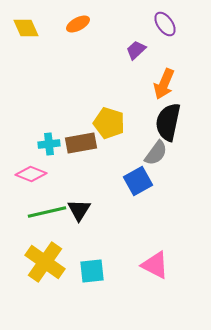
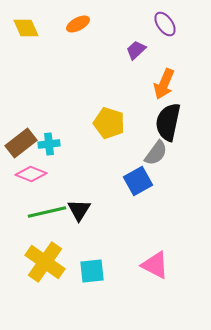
brown rectangle: moved 60 px left; rotated 28 degrees counterclockwise
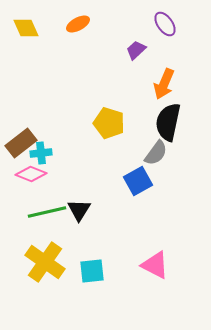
cyan cross: moved 8 px left, 9 px down
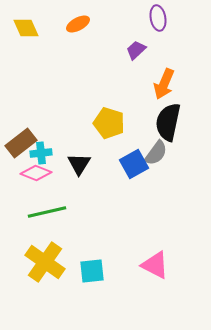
purple ellipse: moved 7 px left, 6 px up; rotated 25 degrees clockwise
pink diamond: moved 5 px right, 1 px up
blue square: moved 4 px left, 17 px up
black triangle: moved 46 px up
